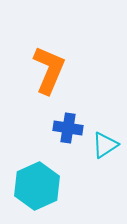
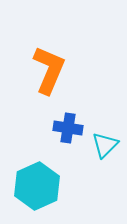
cyan triangle: rotated 12 degrees counterclockwise
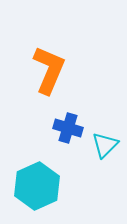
blue cross: rotated 8 degrees clockwise
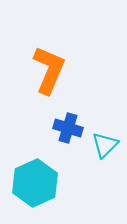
cyan hexagon: moved 2 px left, 3 px up
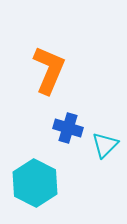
cyan hexagon: rotated 9 degrees counterclockwise
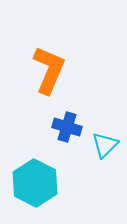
blue cross: moved 1 px left, 1 px up
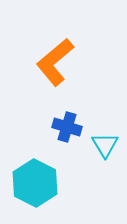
orange L-shape: moved 6 px right, 8 px up; rotated 153 degrees counterclockwise
cyan triangle: rotated 16 degrees counterclockwise
